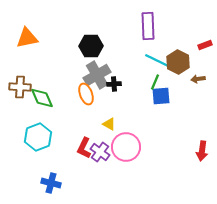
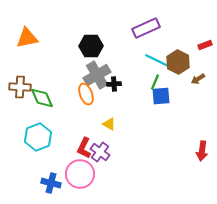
purple rectangle: moved 2 px left, 2 px down; rotated 68 degrees clockwise
brown arrow: rotated 24 degrees counterclockwise
pink circle: moved 46 px left, 27 px down
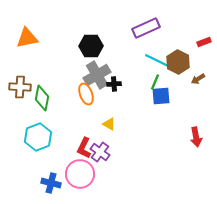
red rectangle: moved 1 px left, 3 px up
green diamond: rotated 35 degrees clockwise
red arrow: moved 6 px left, 14 px up; rotated 18 degrees counterclockwise
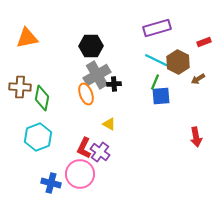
purple rectangle: moved 11 px right; rotated 8 degrees clockwise
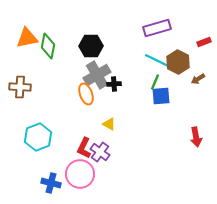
green diamond: moved 6 px right, 52 px up
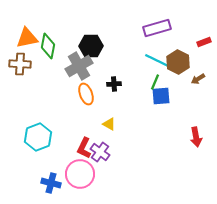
gray cross: moved 18 px left, 9 px up
brown cross: moved 23 px up
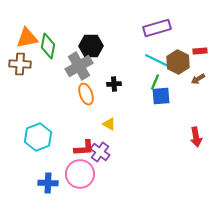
red rectangle: moved 4 px left, 9 px down; rotated 16 degrees clockwise
red L-shape: rotated 120 degrees counterclockwise
blue cross: moved 3 px left; rotated 12 degrees counterclockwise
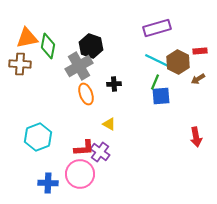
black hexagon: rotated 20 degrees clockwise
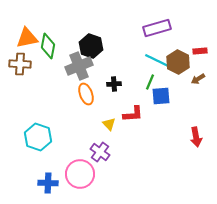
gray cross: rotated 8 degrees clockwise
green line: moved 5 px left
yellow triangle: rotated 16 degrees clockwise
cyan hexagon: rotated 20 degrees counterclockwise
red L-shape: moved 49 px right, 34 px up
